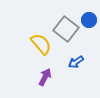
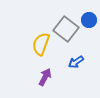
yellow semicircle: rotated 120 degrees counterclockwise
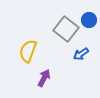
yellow semicircle: moved 13 px left, 7 px down
blue arrow: moved 5 px right, 8 px up
purple arrow: moved 1 px left, 1 px down
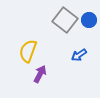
gray square: moved 1 px left, 9 px up
blue arrow: moved 2 px left, 1 px down
purple arrow: moved 4 px left, 4 px up
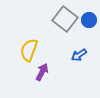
gray square: moved 1 px up
yellow semicircle: moved 1 px right, 1 px up
purple arrow: moved 2 px right, 2 px up
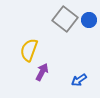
blue arrow: moved 25 px down
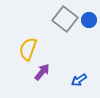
yellow semicircle: moved 1 px left, 1 px up
purple arrow: rotated 12 degrees clockwise
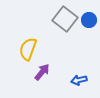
blue arrow: rotated 21 degrees clockwise
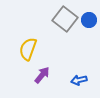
purple arrow: moved 3 px down
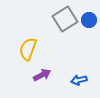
gray square: rotated 20 degrees clockwise
purple arrow: rotated 24 degrees clockwise
